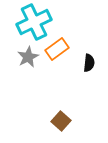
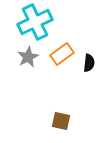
cyan cross: moved 1 px right
orange rectangle: moved 5 px right, 5 px down
brown square: rotated 30 degrees counterclockwise
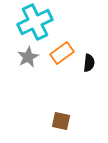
orange rectangle: moved 1 px up
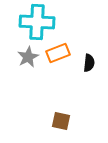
cyan cross: moved 2 px right; rotated 28 degrees clockwise
orange rectangle: moved 4 px left; rotated 15 degrees clockwise
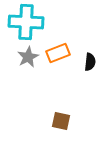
cyan cross: moved 11 px left
black semicircle: moved 1 px right, 1 px up
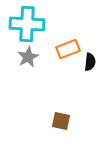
cyan cross: moved 1 px right, 2 px down
orange rectangle: moved 10 px right, 4 px up
